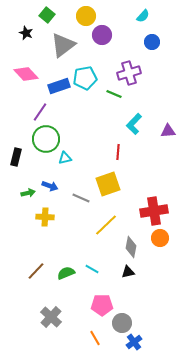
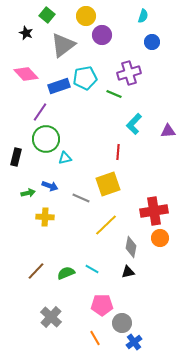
cyan semicircle: rotated 24 degrees counterclockwise
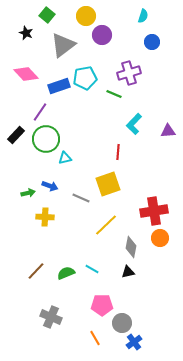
black rectangle: moved 22 px up; rotated 30 degrees clockwise
gray cross: rotated 20 degrees counterclockwise
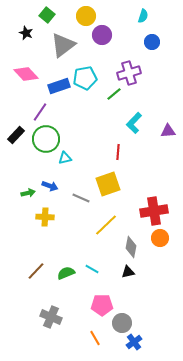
green line: rotated 63 degrees counterclockwise
cyan L-shape: moved 1 px up
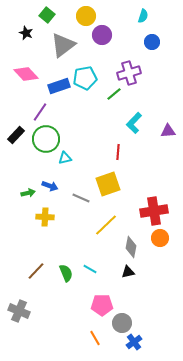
cyan line: moved 2 px left
green semicircle: rotated 90 degrees clockwise
gray cross: moved 32 px left, 6 px up
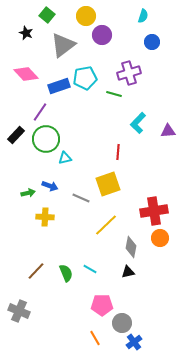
green line: rotated 56 degrees clockwise
cyan L-shape: moved 4 px right
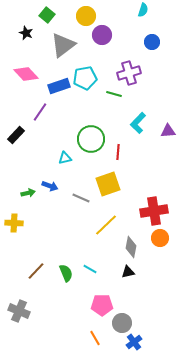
cyan semicircle: moved 6 px up
green circle: moved 45 px right
yellow cross: moved 31 px left, 6 px down
